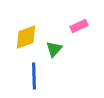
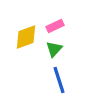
pink rectangle: moved 24 px left
blue line: moved 25 px right, 4 px down; rotated 16 degrees counterclockwise
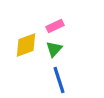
yellow diamond: moved 8 px down
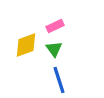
green triangle: rotated 18 degrees counterclockwise
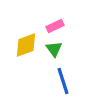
blue line: moved 4 px right, 1 px down
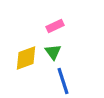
yellow diamond: moved 13 px down
green triangle: moved 1 px left, 3 px down
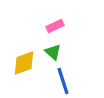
green triangle: rotated 12 degrees counterclockwise
yellow diamond: moved 2 px left, 5 px down
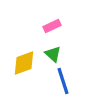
pink rectangle: moved 3 px left
green triangle: moved 2 px down
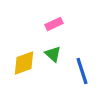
pink rectangle: moved 2 px right, 2 px up
blue line: moved 19 px right, 10 px up
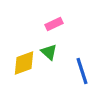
green triangle: moved 4 px left, 2 px up
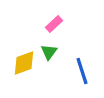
pink rectangle: rotated 18 degrees counterclockwise
green triangle: rotated 24 degrees clockwise
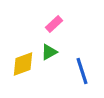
green triangle: rotated 24 degrees clockwise
yellow diamond: moved 1 px left, 1 px down
